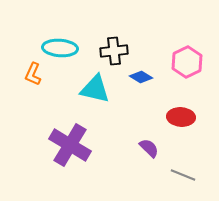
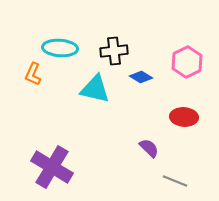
red ellipse: moved 3 px right
purple cross: moved 18 px left, 22 px down
gray line: moved 8 px left, 6 px down
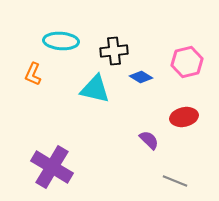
cyan ellipse: moved 1 px right, 7 px up
pink hexagon: rotated 12 degrees clockwise
red ellipse: rotated 16 degrees counterclockwise
purple semicircle: moved 8 px up
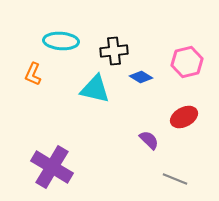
red ellipse: rotated 16 degrees counterclockwise
gray line: moved 2 px up
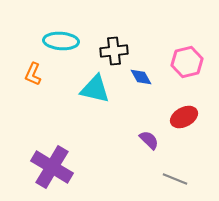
blue diamond: rotated 30 degrees clockwise
